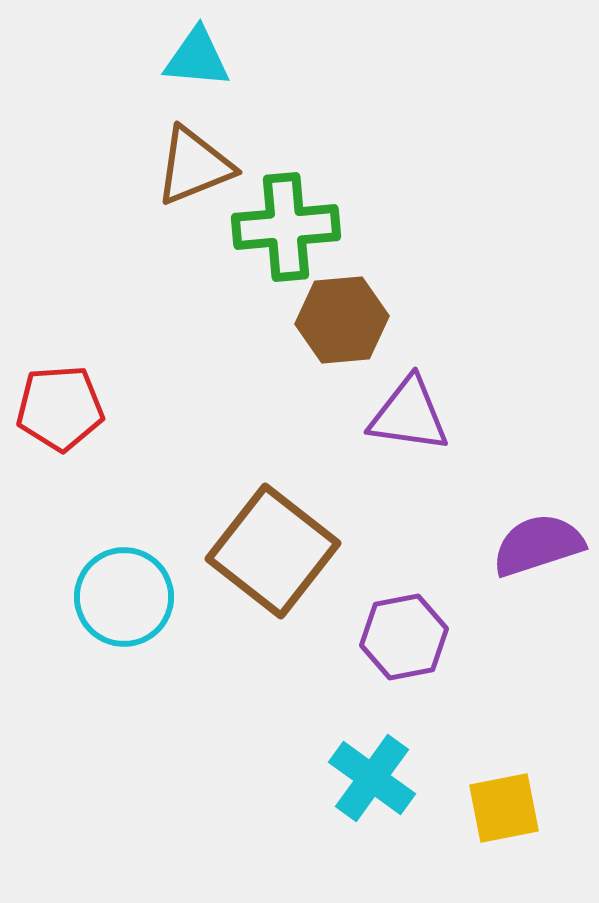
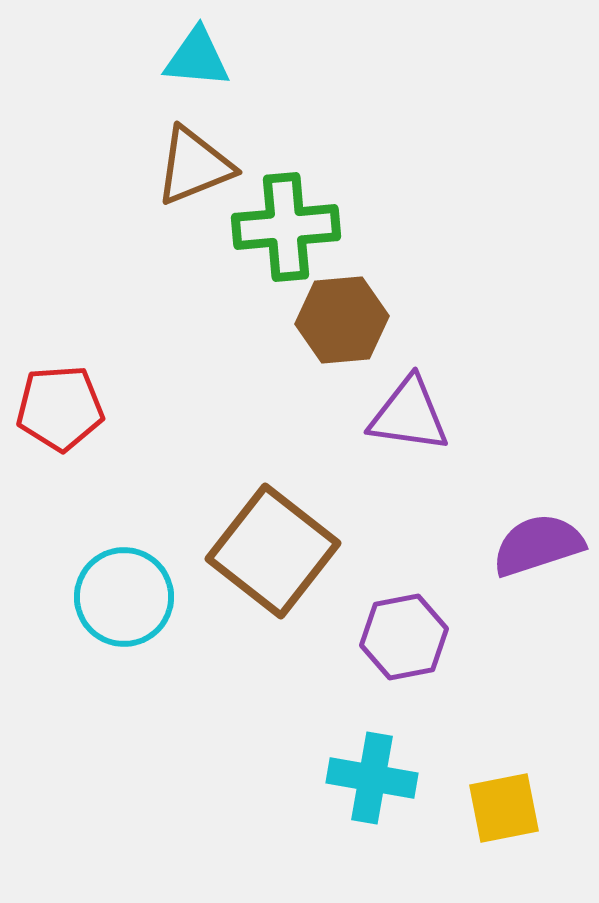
cyan cross: rotated 26 degrees counterclockwise
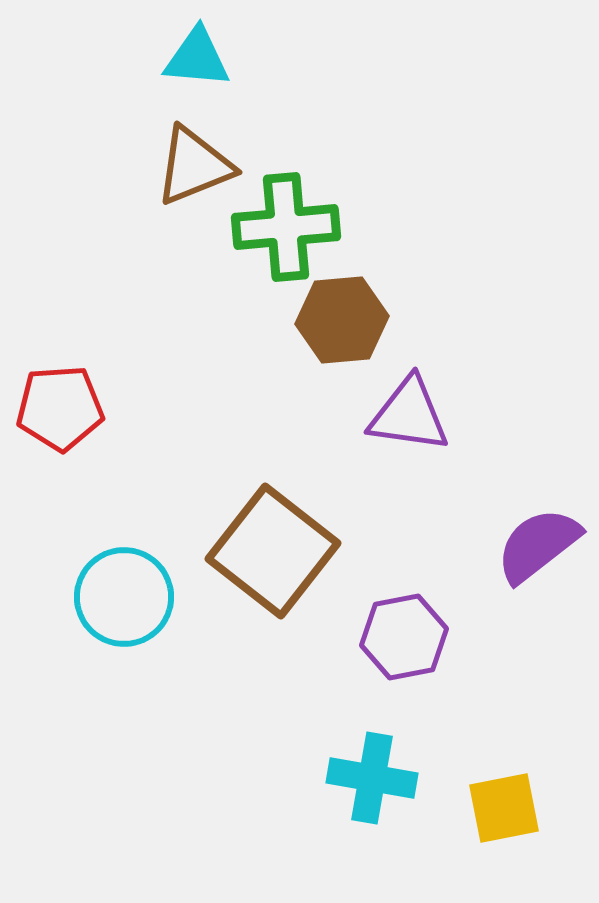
purple semicircle: rotated 20 degrees counterclockwise
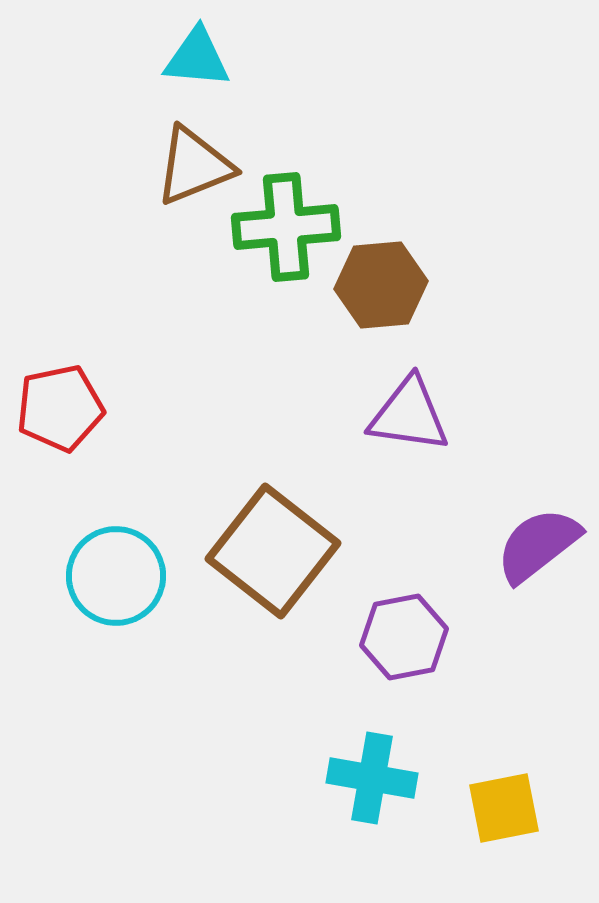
brown hexagon: moved 39 px right, 35 px up
red pentagon: rotated 8 degrees counterclockwise
cyan circle: moved 8 px left, 21 px up
